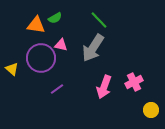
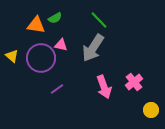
yellow triangle: moved 13 px up
pink cross: rotated 12 degrees counterclockwise
pink arrow: rotated 40 degrees counterclockwise
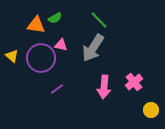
pink arrow: rotated 25 degrees clockwise
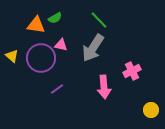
pink cross: moved 2 px left, 11 px up; rotated 12 degrees clockwise
pink arrow: rotated 10 degrees counterclockwise
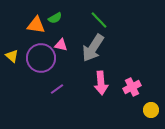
pink cross: moved 16 px down
pink arrow: moved 3 px left, 4 px up
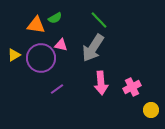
yellow triangle: moved 2 px right, 1 px up; rotated 48 degrees clockwise
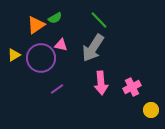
orange triangle: rotated 42 degrees counterclockwise
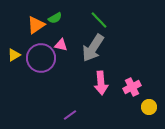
purple line: moved 13 px right, 26 px down
yellow circle: moved 2 px left, 3 px up
